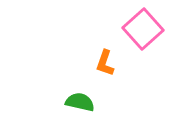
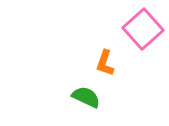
green semicircle: moved 6 px right, 5 px up; rotated 12 degrees clockwise
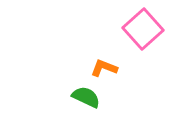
orange L-shape: moved 1 px left, 5 px down; rotated 92 degrees clockwise
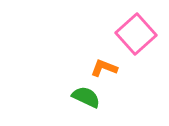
pink square: moved 7 px left, 5 px down
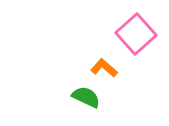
orange L-shape: rotated 20 degrees clockwise
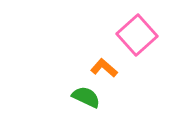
pink square: moved 1 px right, 1 px down
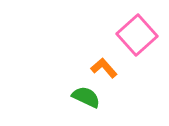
orange L-shape: rotated 8 degrees clockwise
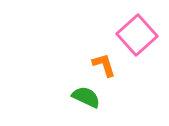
orange L-shape: moved 3 px up; rotated 24 degrees clockwise
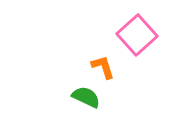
orange L-shape: moved 1 px left, 2 px down
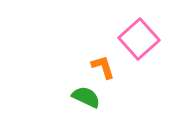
pink square: moved 2 px right, 4 px down
